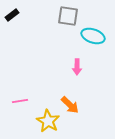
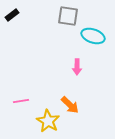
pink line: moved 1 px right
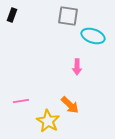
black rectangle: rotated 32 degrees counterclockwise
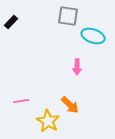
black rectangle: moved 1 px left, 7 px down; rotated 24 degrees clockwise
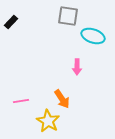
orange arrow: moved 8 px left, 6 px up; rotated 12 degrees clockwise
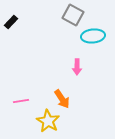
gray square: moved 5 px right, 1 px up; rotated 20 degrees clockwise
cyan ellipse: rotated 25 degrees counterclockwise
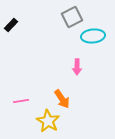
gray square: moved 1 px left, 2 px down; rotated 35 degrees clockwise
black rectangle: moved 3 px down
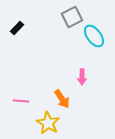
black rectangle: moved 6 px right, 3 px down
cyan ellipse: moved 1 px right; rotated 60 degrees clockwise
pink arrow: moved 5 px right, 10 px down
pink line: rotated 14 degrees clockwise
yellow star: moved 2 px down
